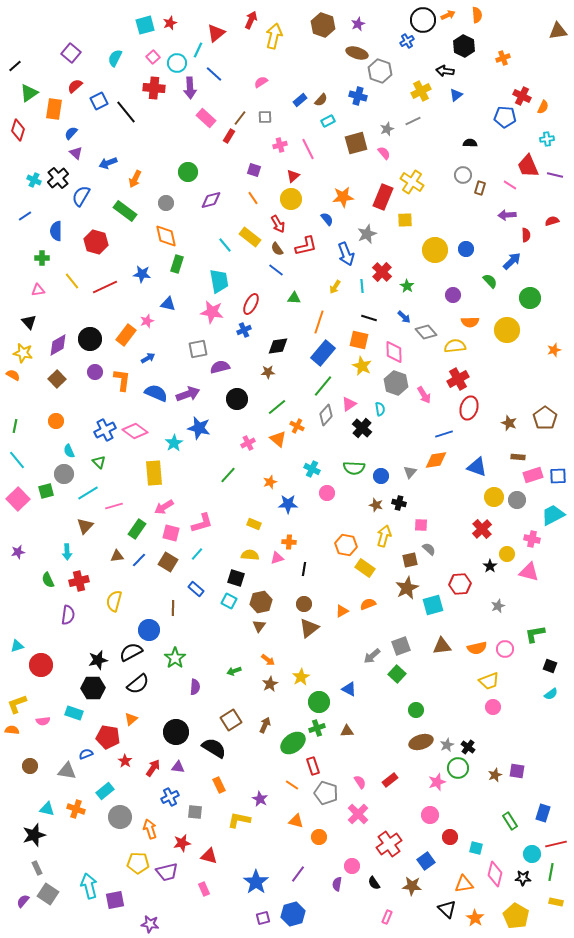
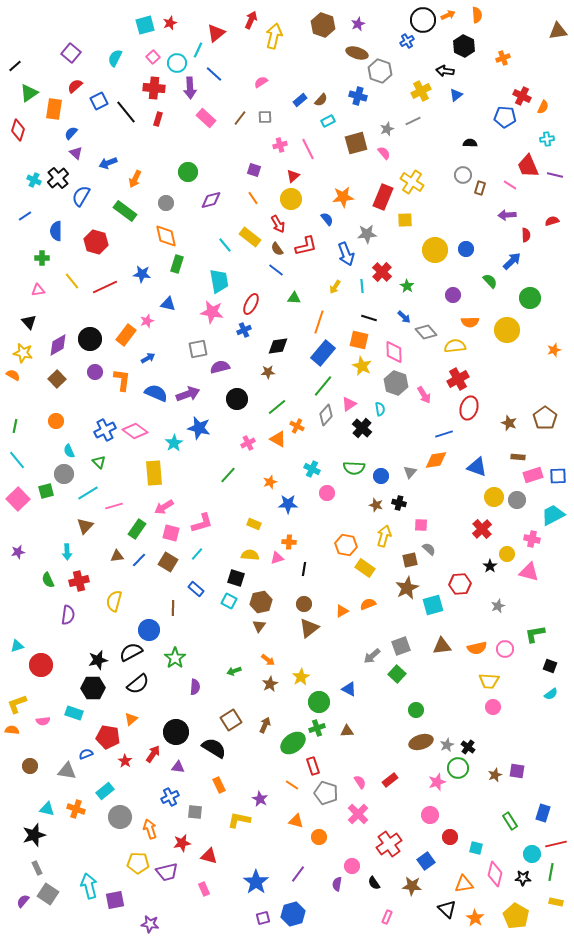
red rectangle at (229, 136): moved 71 px left, 17 px up; rotated 16 degrees counterclockwise
gray star at (367, 234): rotated 18 degrees clockwise
orange triangle at (278, 439): rotated 12 degrees counterclockwise
yellow trapezoid at (489, 681): rotated 25 degrees clockwise
red arrow at (153, 768): moved 14 px up
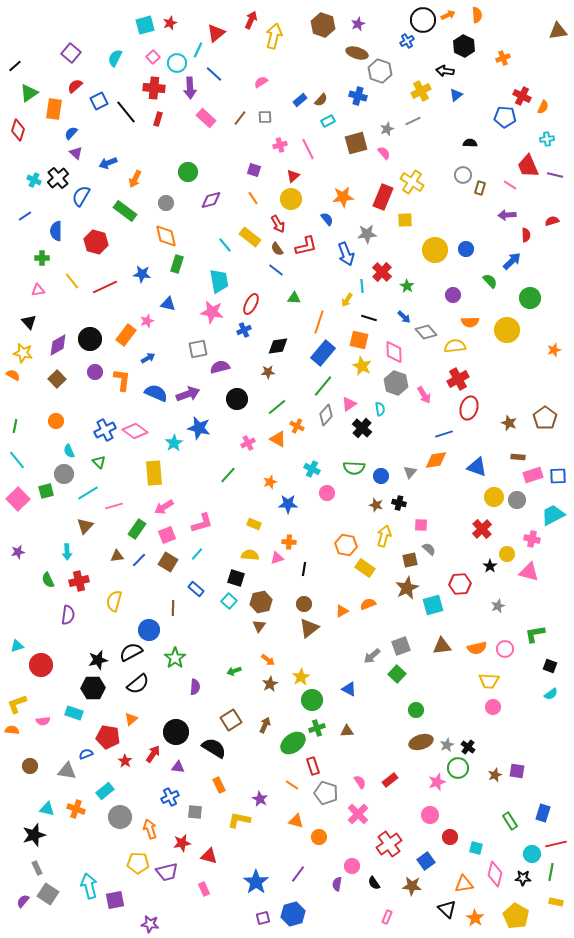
yellow arrow at (335, 287): moved 12 px right, 13 px down
pink square at (171, 533): moved 4 px left, 2 px down; rotated 36 degrees counterclockwise
cyan square at (229, 601): rotated 14 degrees clockwise
green circle at (319, 702): moved 7 px left, 2 px up
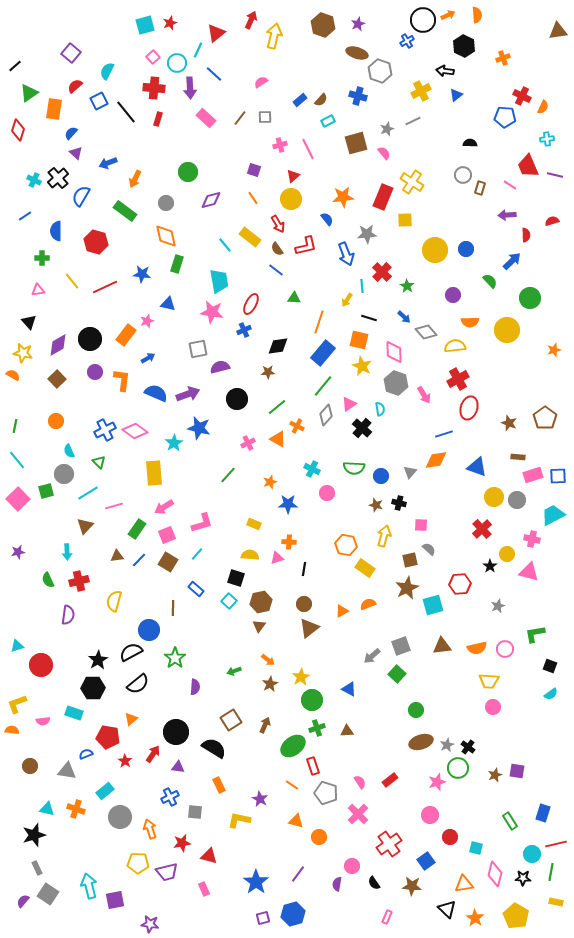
cyan semicircle at (115, 58): moved 8 px left, 13 px down
black star at (98, 660): rotated 18 degrees counterclockwise
green ellipse at (293, 743): moved 3 px down
